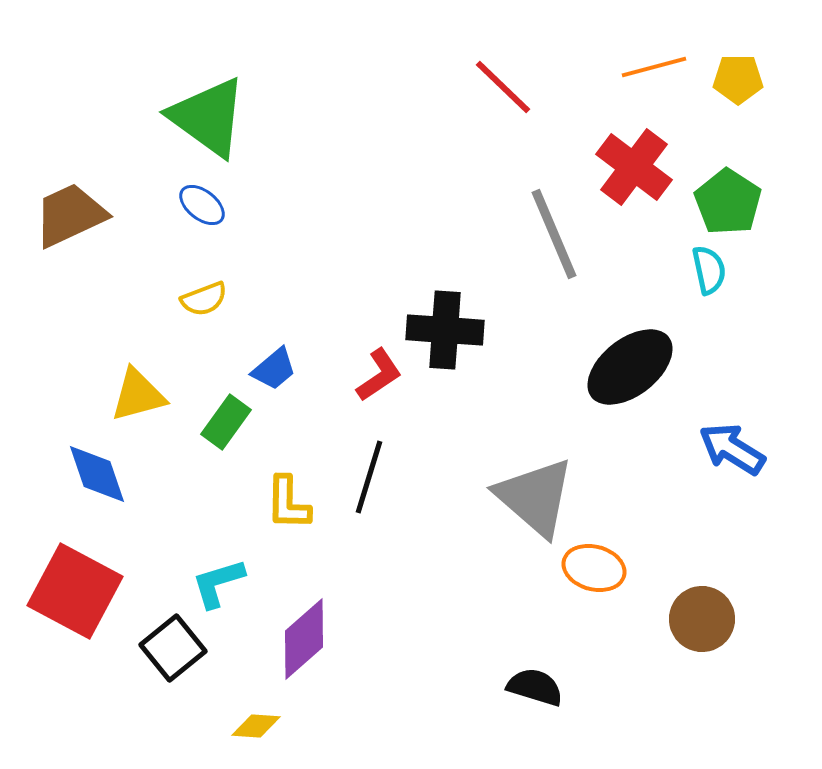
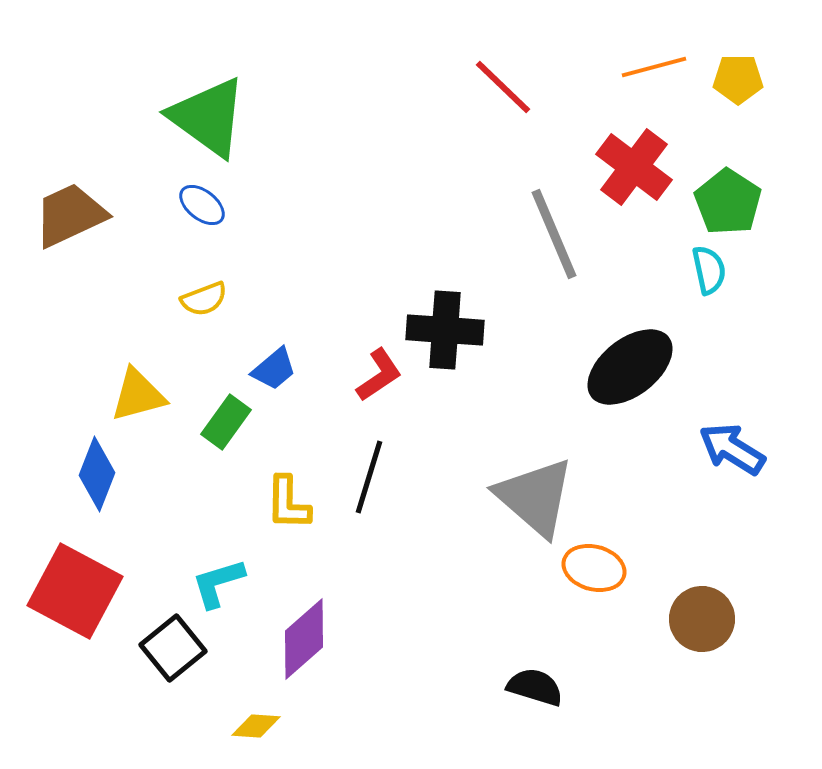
blue diamond: rotated 40 degrees clockwise
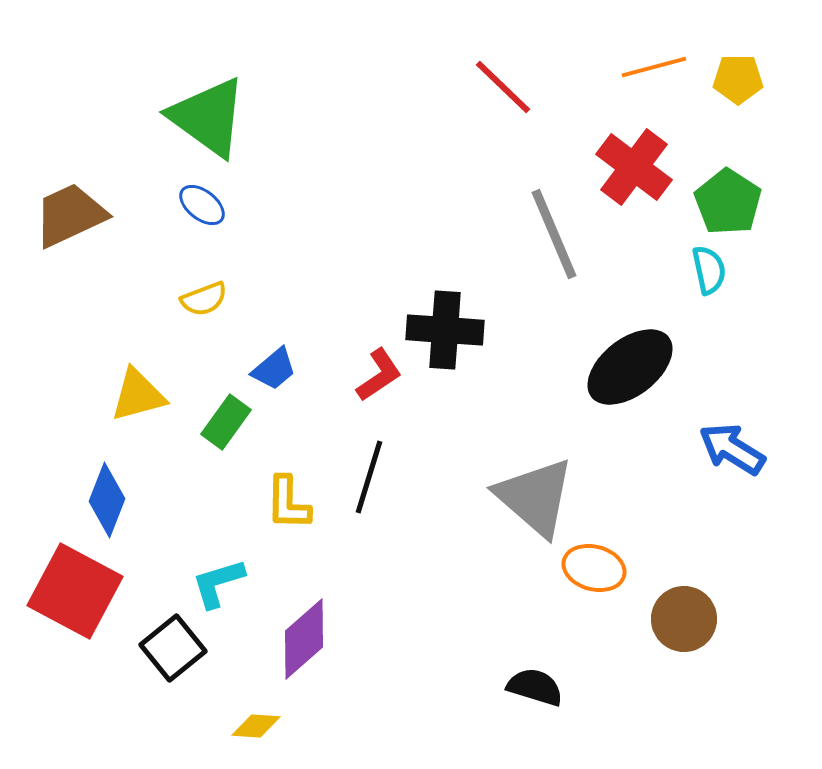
blue diamond: moved 10 px right, 26 px down
brown circle: moved 18 px left
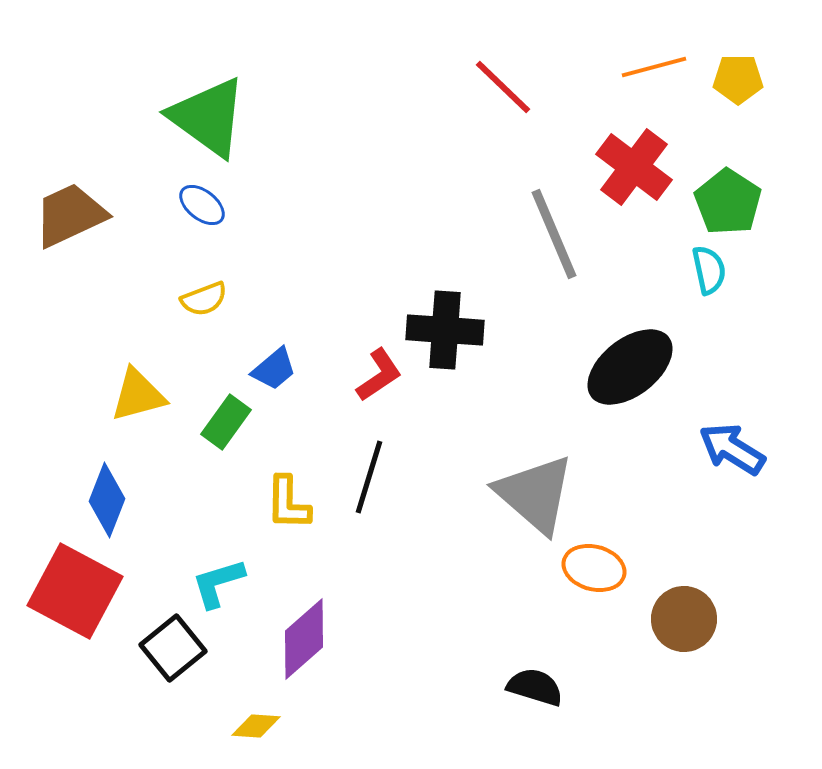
gray triangle: moved 3 px up
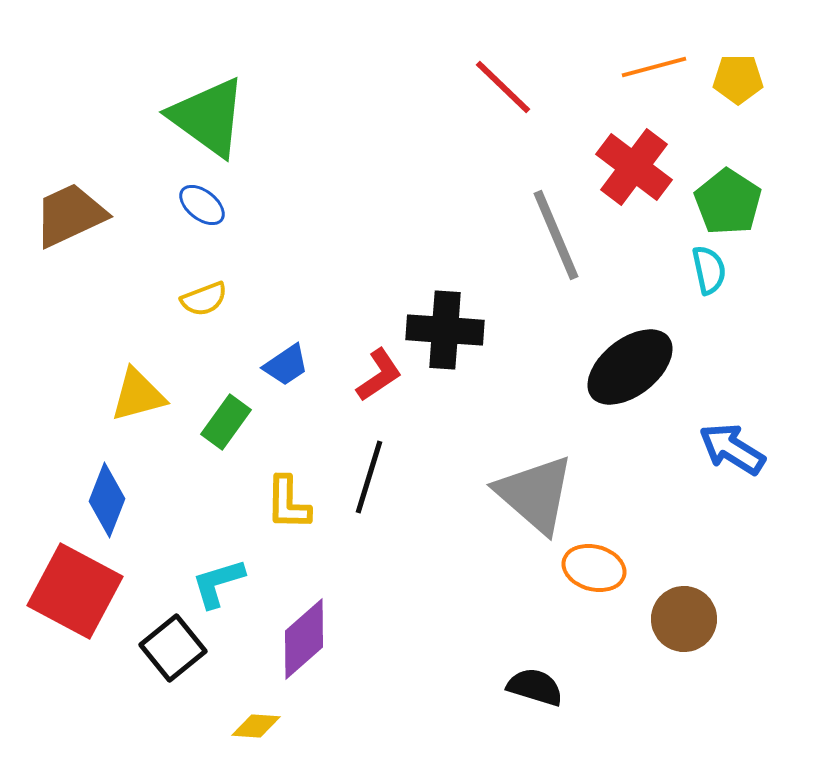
gray line: moved 2 px right, 1 px down
blue trapezoid: moved 12 px right, 4 px up; rotated 6 degrees clockwise
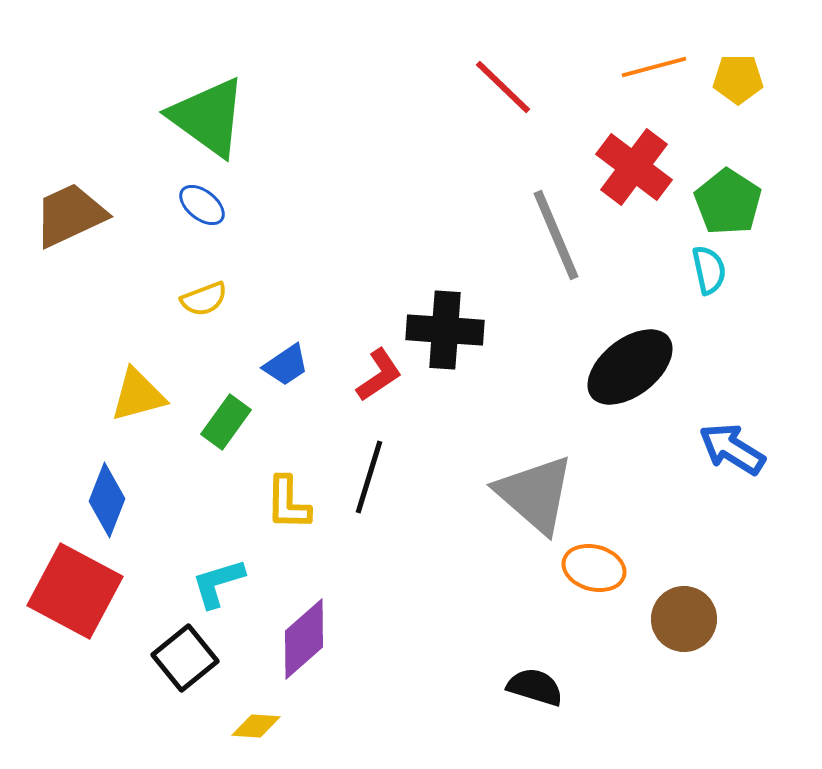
black square: moved 12 px right, 10 px down
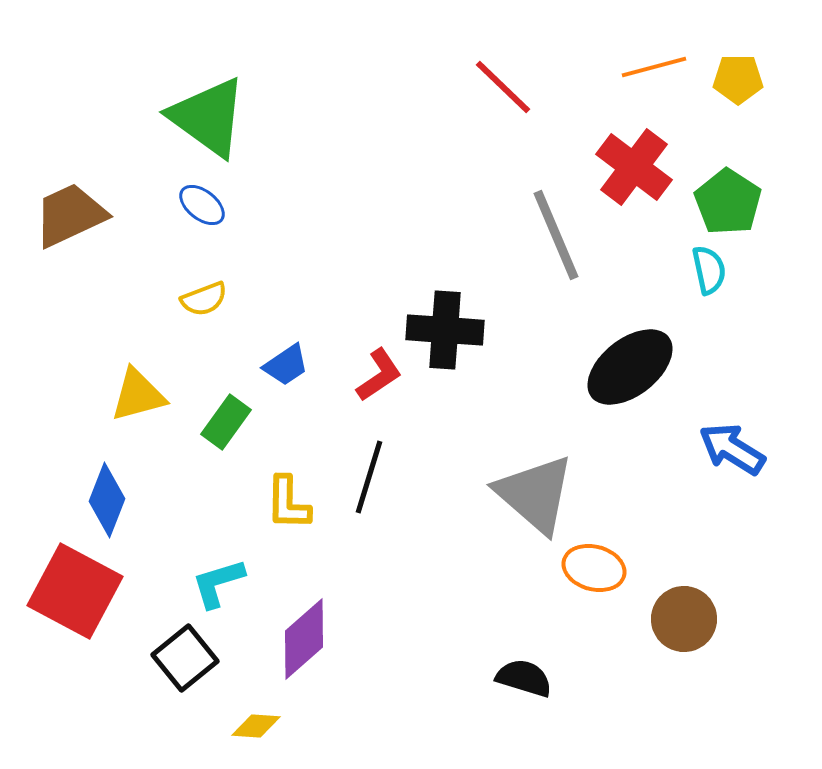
black semicircle: moved 11 px left, 9 px up
